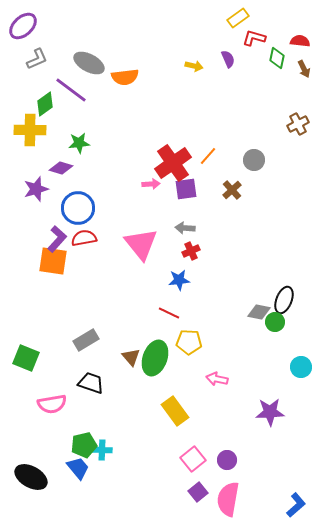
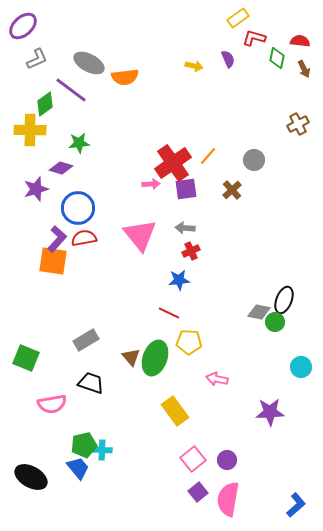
pink triangle at (141, 244): moved 1 px left, 9 px up
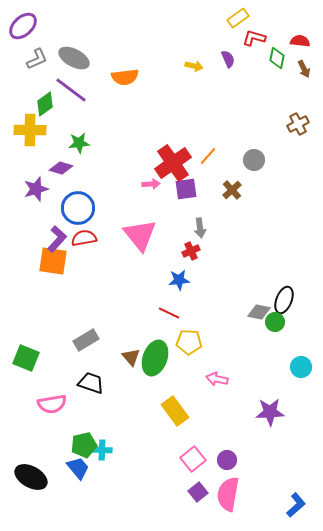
gray ellipse at (89, 63): moved 15 px left, 5 px up
gray arrow at (185, 228): moved 15 px right; rotated 102 degrees counterclockwise
pink semicircle at (228, 499): moved 5 px up
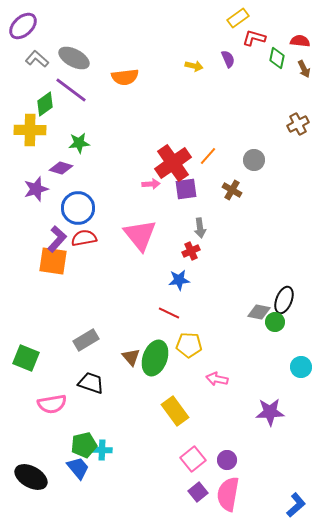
gray L-shape at (37, 59): rotated 115 degrees counterclockwise
brown cross at (232, 190): rotated 18 degrees counterclockwise
yellow pentagon at (189, 342): moved 3 px down
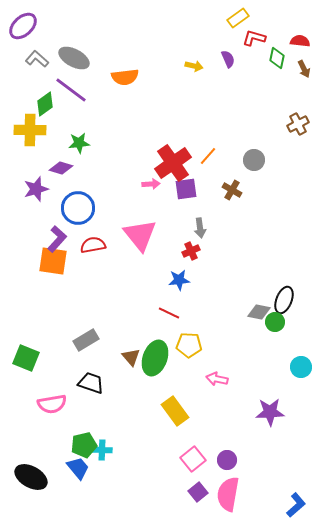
red semicircle at (84, 238): moved 9 px right, 7 px down
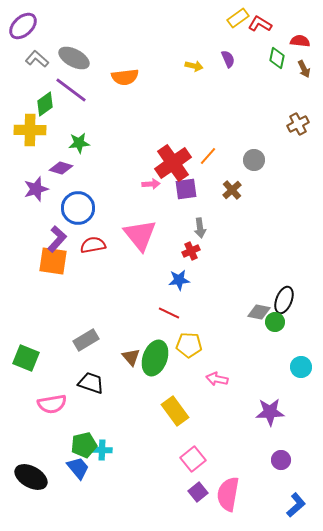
red L-shape at (254, 38): moved 6 px right, 14 px up; rotated 15 degrees clockwise
brown cross at (232, 190): rotated 18 degrees clockwise
purple circle at (227, 460): moved 54 px right
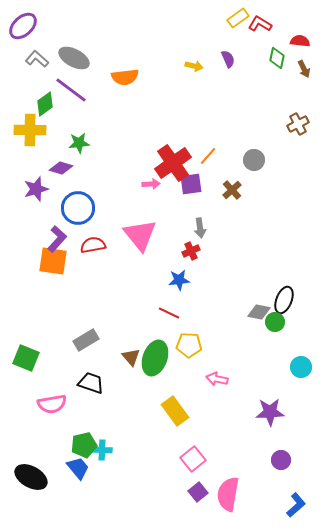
purple square at (186, 189): moved 5 px right, 5 px up
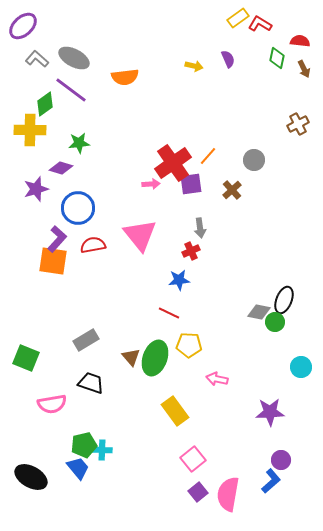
blue L-shape at (296, 505): moved 25 px left, 24 px up
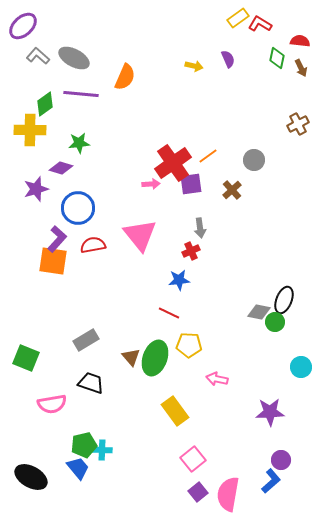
gray L-shape at (37, 59): moved 1 px right, 3 px up
brown arrow at (304, 69): moved 3 px left, 1 px up
orange semicircle at (125, 77): rotated 60 degrees counterclockwise
purple line at (71, 90): moved 10 px right, 4 px down; rotated 32 degrees counterclockwise
orange line at (208, 156): rotated 12 degrees clockwise
